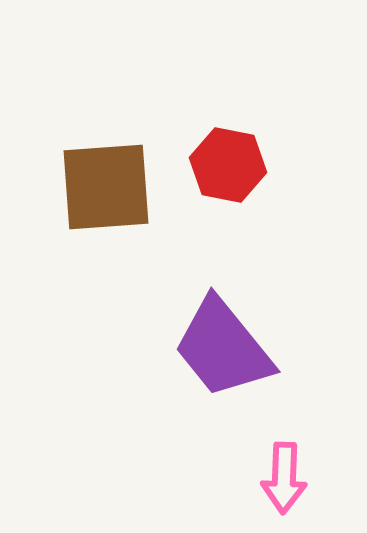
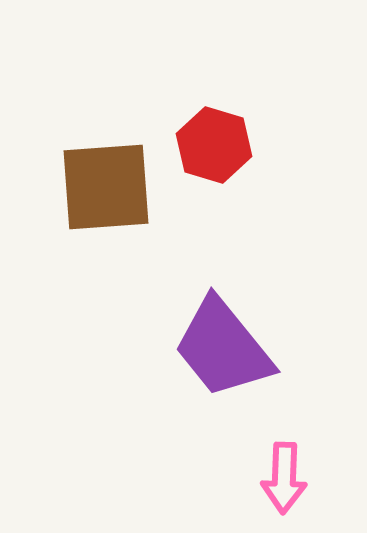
red hexagon: moved 14 px left, 20 px up; rotated 6 degrees clockwise
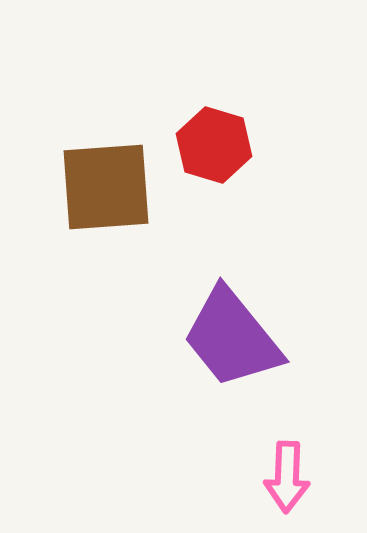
purple trapezoid: moved 9 px right, 10 px up
pink arrow: moved 3 px right, 1 px up
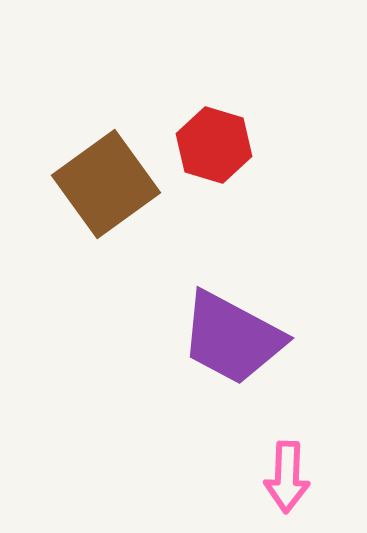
brown square: moved 3 px up; rotated 32 degrees counterclockwise
purple trapezoid: rotated 23 degrees counterclockwise
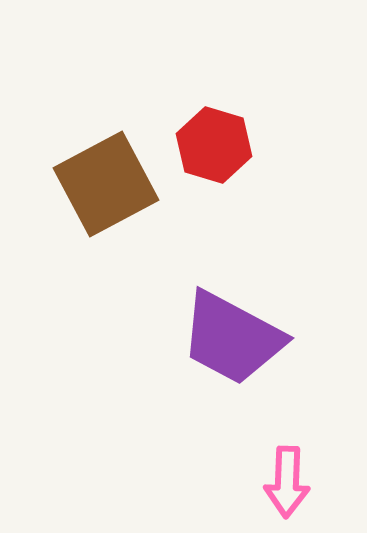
brown square: rotated 8 degrees clockwise
pink arrow: moved 5 px down
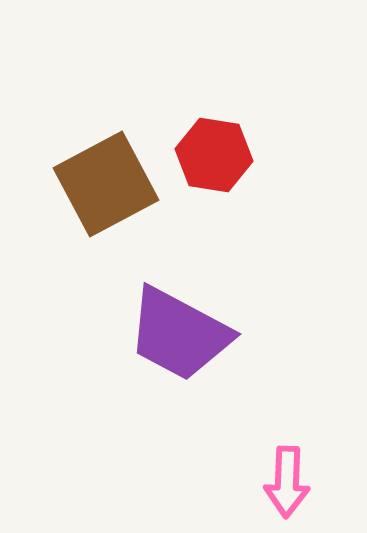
red hexagon: moved 10 px down; rotated 8 degrees counterclockwise
purple trapezoid: moved 53 px left, 4 px up
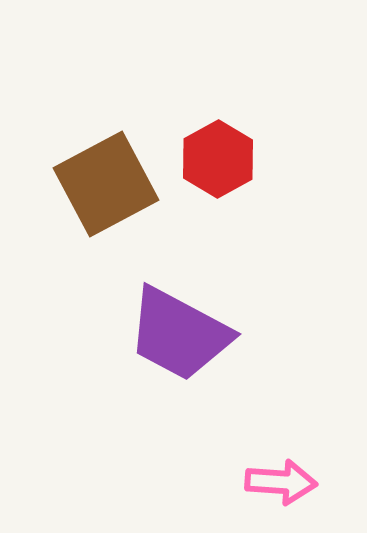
red hexagon: moved 4 px right, 4 px down; rotated 22 degrees clockwise
pink arrow: moved 6 px left; rotated 88 degrees counterclockwise
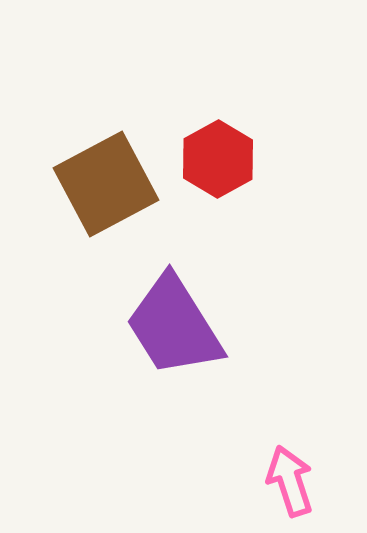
purple trapezoid: moved 5 px left, 8 px up; rotated 30 degrees clockwise
pink arrow: moved 9 px right, 1 px up; rotated 112 degrees counterclockwise
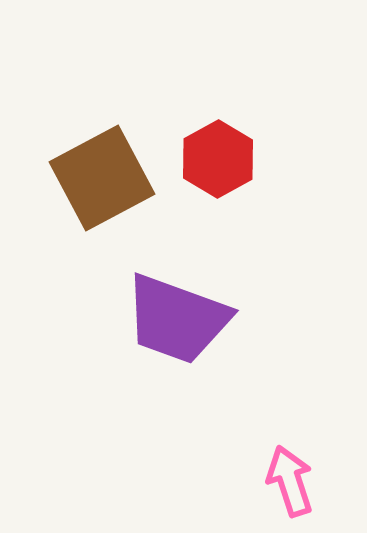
brown square: moved 4 px left, 6 px up
purple trapezoid: moved 3 px right, 7 px up; rotated 38 degrees counterclockwise
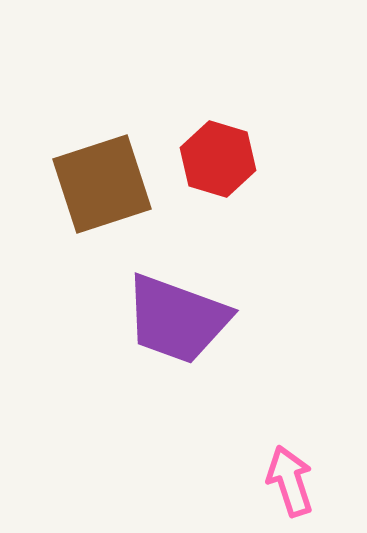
red hexagon: rotated 14 degrees counterclockwise
brown square: moved 6 px down; rotated 10 degrees clockwise
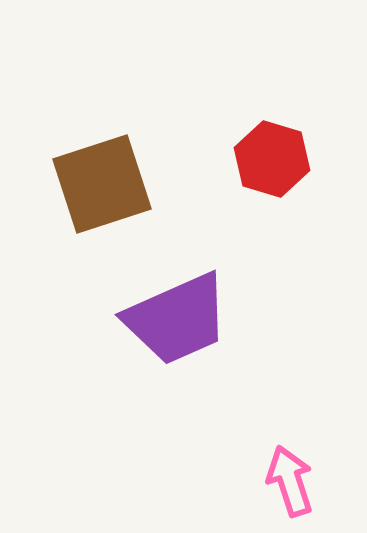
red hexagon: moved 54 px right
purple trapezoid: rotated 44 degrees counterclockwise
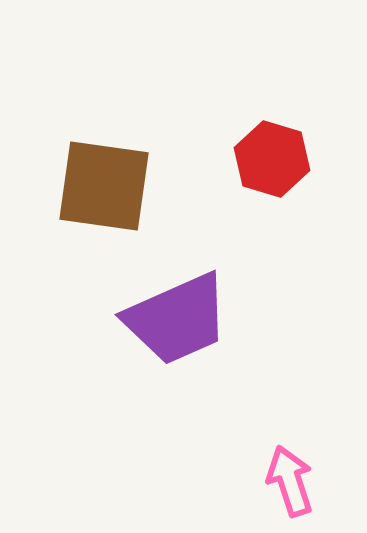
brown square: moved 2 px right, 2 px down; rotated 26 degrees clockwise
